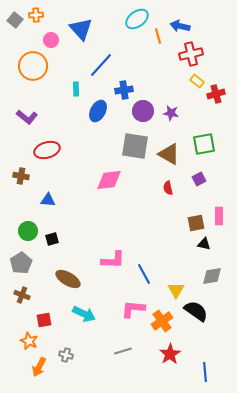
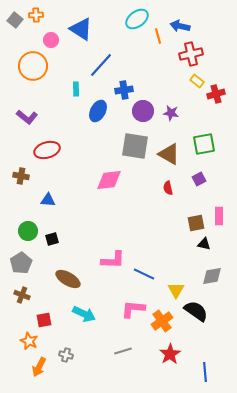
blue triangle at (81, 29): rotated 15 degrees counterclockwise
blue line at (144, 274): rotated 35 degrees counterclockwise
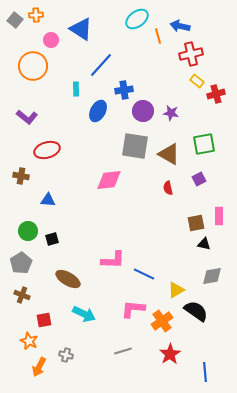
yellow triangle at (176, 290): rotated 30 degrees clockwise
